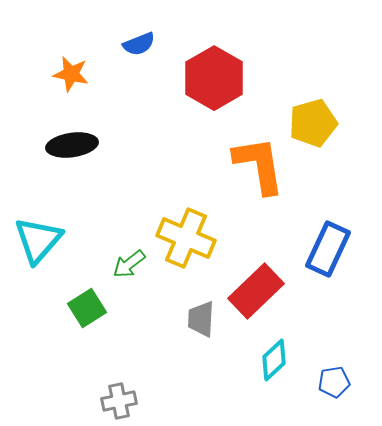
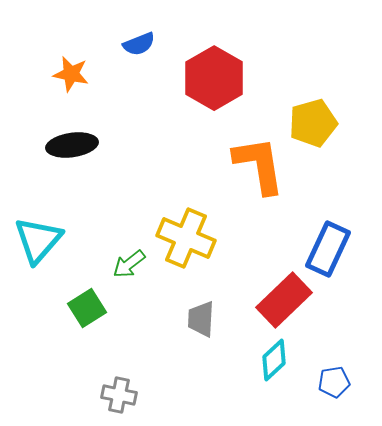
red rectangle: moved 28 px right, 9 px down
gray cross: moved 6 px up; rotated 24 degrees clockwise
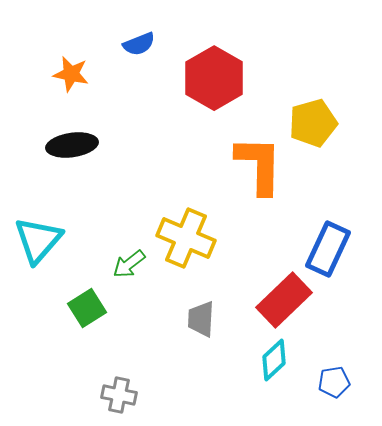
orange L-shape: rotated 10 degrees clockwise
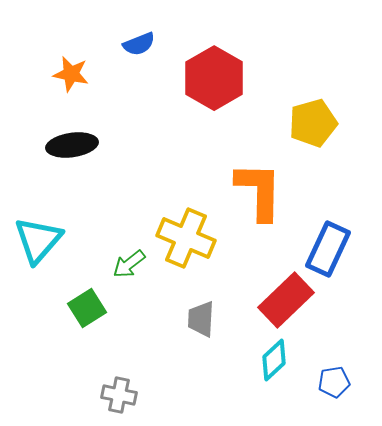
orange L-shape: moved 26 px down
red rectangle: moved 2 px right
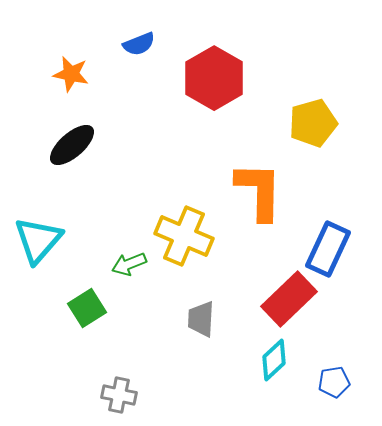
black ellipse: rotated 33 degrees counterclockwise
yellow cross: moved 2 px left, 2 px up
green arrow: rotated 16 degrees clockwise
red rectangle: moved 3 px right, 1 px up
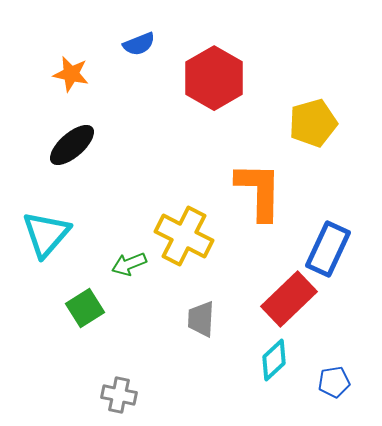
yellow cross: rotated 4 degrees clockwise
cyan triangle: moved 8 px right, 6 px up
green square: moved 2 px left
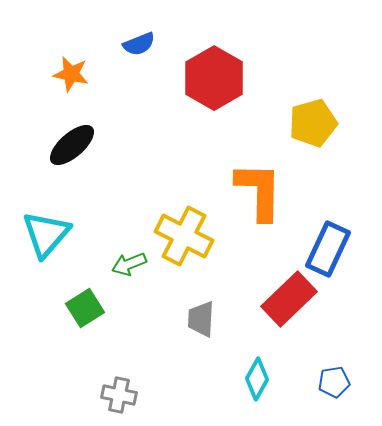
cyan diamond: moved 17 px left, 19 px down; rotated 18 degrees counterclockwise
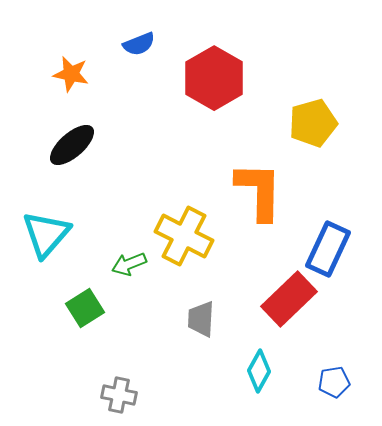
cyan diamond: moved 2 px right, 8 px up
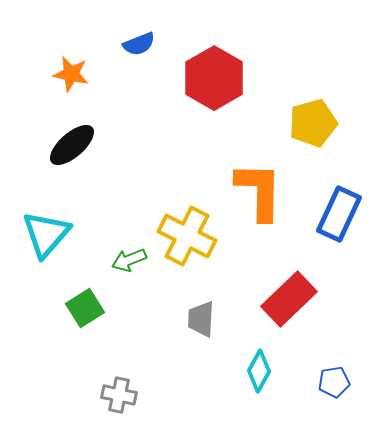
yellow cross: moved 3 px right
blue rectangle: moved 11 px right, 35 px up
green arrow: moved 4 px up
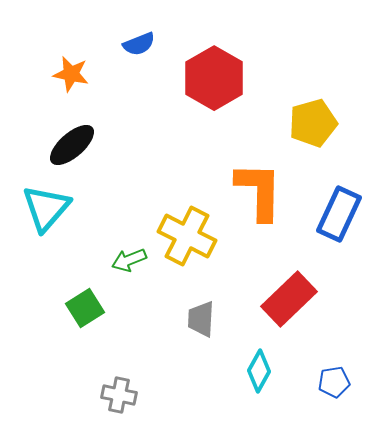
cyan triangle: moved 26 px up
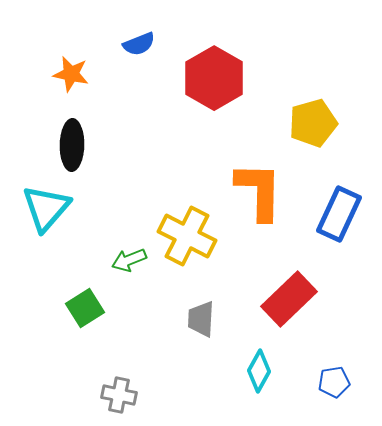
black ellipse: rotated 48 degrees counterclockwise
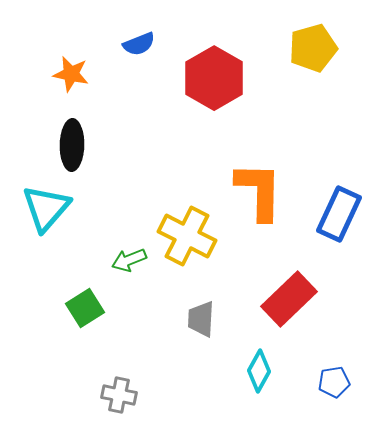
yellow pentagon: moved 75 px up
